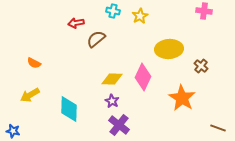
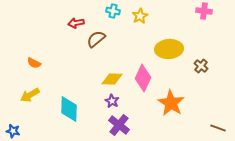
pink diamond: moved 1 px down
orange star: moved 11 px left, 5 px down
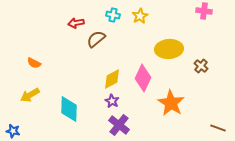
cyan cross: moved 4 px down
yellow diamond: rotated 30 degrees counterclockwise
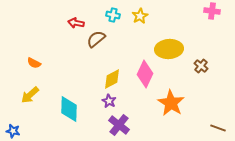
pink cross: moved 8 px right
red arrow: rotated 21 degrees clockwise
pink diamond: moved 2 px right, 4 px up
yellow arrow: rotated 12 degrees counterclockwise
purple star: moved 3 px left
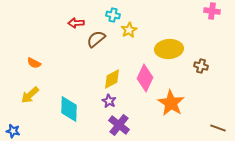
yellow star: moved 11 px left, 14 px down
red arrow: rotated 14 degrees counterclockwise
brown cross: rotated 24 degrees counterclockwise
pink diamond: moved 4 px down
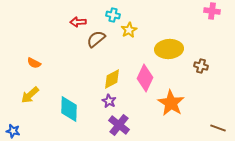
red arrow: moved 2 px right, 1 px up
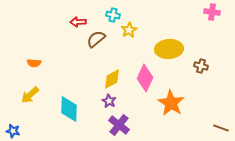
pink cross: moved 1 px down
orange semicircle: rotated 24 degrees counterclockwise
brown line: moved 3 px right
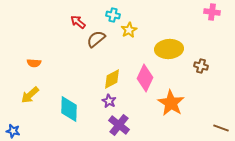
red arrow: rotated 42 degrees clockwise
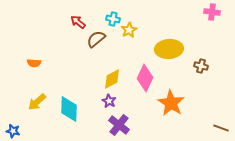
cyan cross: moved 4 px down
yellow arrow: moved 7 px right, 7 px down
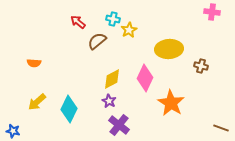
brown semicircle: moved 1 px right, 2 px down
cyan diamond: rotated 24 degrees clockwise
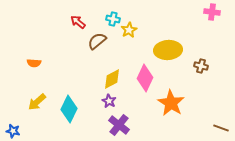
yellow ellipse: moved 1 px left, 1 px down
